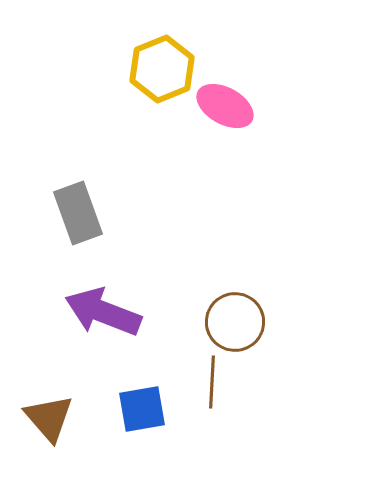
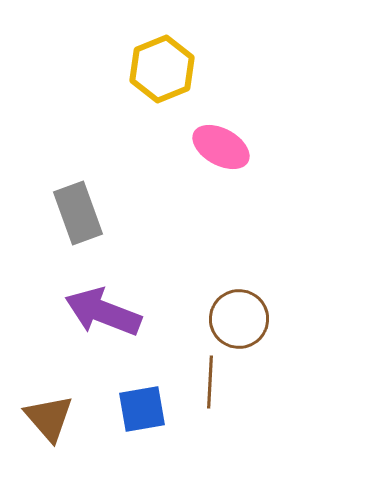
pink ellipse: moved 4 px left, 41 px down
brown circle: moved 4 px right, 3 px up
brown line: moved 2 px left
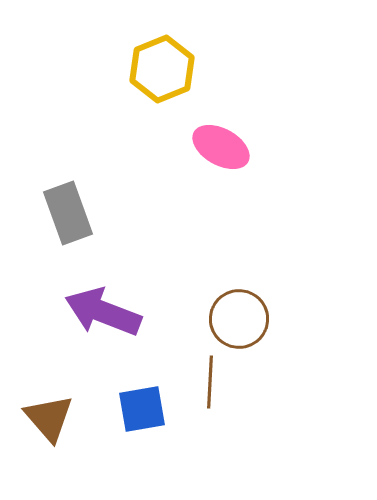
gray rectangle: moved 10 px left
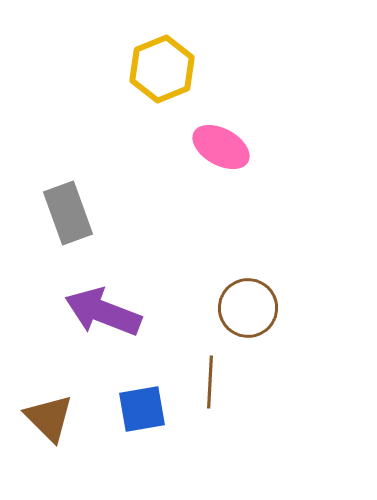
brown circle: moved 9 px right, 11 px up
brown triangle: rotated 4 degrees counterclockwise
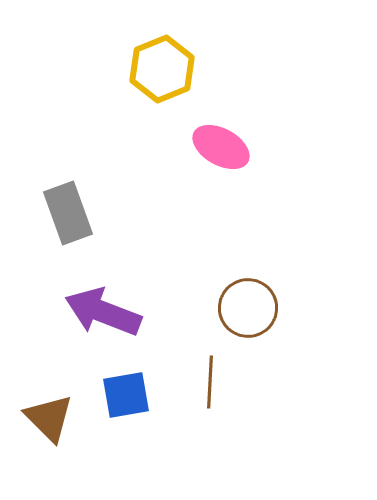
blue square: moved 16 px left, 14 px up
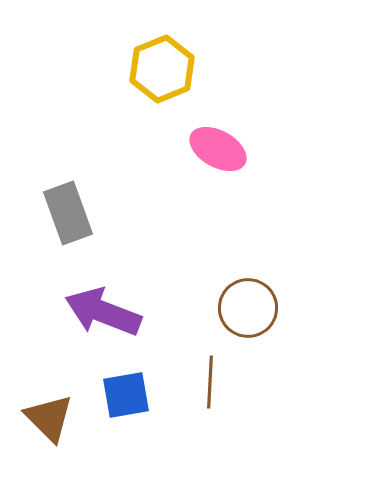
pink ellipse: moved 3 px left, 2 px down
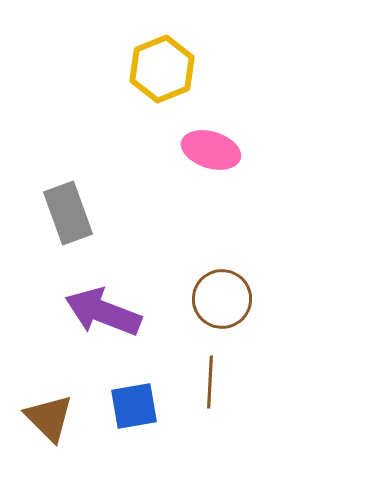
pink ellipse: moved 7 px left, 1 px down; rotated 12 degrees counterclockwise
brown circle: moved 26 px left, 9 px up
blue square: moved 8 px right, 11 px down
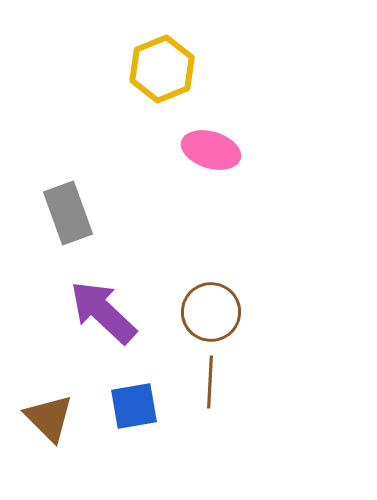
brown circle: moved 11 px left, 13 px down
purple arrow: rotated 22 degrees clockwise
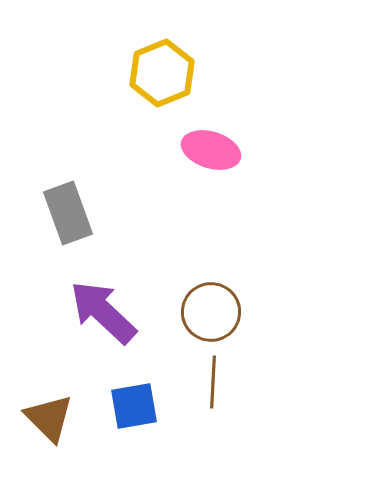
yellow hexagon: moved 4 px down
brown line: moved 3 px right
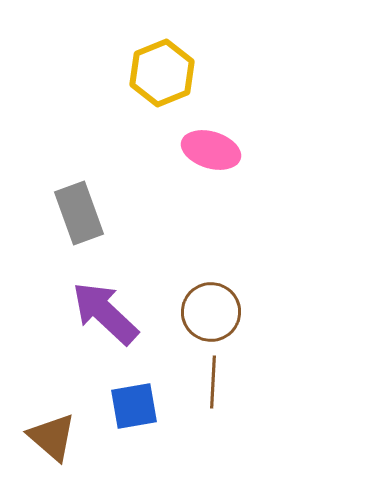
gray rectangle: moved 11 px right
purple arrow: moved 2 px right, 1 px down
brown triangle: moved 3 px right, 19 px down; rotated 4 degrees counterclockwise
